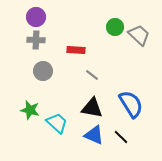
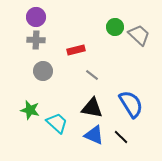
red rectangle: rotated 18 degrees counterclockwise
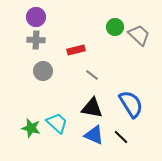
green star: moved 1 px right, 18 px down
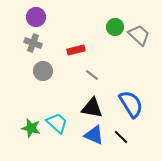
gray cross: moved 3 px left, 3 px down; rotated 18 degrees clockwise
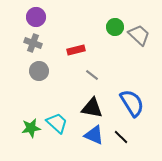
gray circle: moved 4 px left
blue semicircle: moved 1 px right, 1 px up
green star: rotated 24 degrees counterclockwise
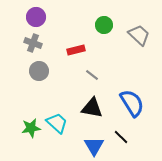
green circle: moved 11 px left, 2 px up
blue triangle: moved 11 px down; rotated 35 degrees clockwise
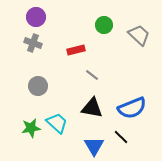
gray circle: moved 1 px left, 15 px down
blue semicircle: moved 5 px down; rotated 100 degrees clockwise
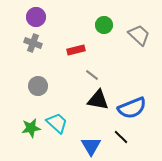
black triangle: moved 6 px right, 8 px up
blue triangle: moved 3 px left
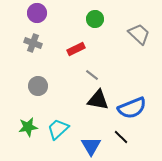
purple circle: moved 1 px right, 4 px up
green circle: moved 9 px left, 6 px up
gray trapezoid: moved 1 px up
red rectangle: moved 1 px up; rotated 12 degrees counterclockwise
cyan trapezoid: moved 1 px right, 6 px down; rotated 85 degrees counterclockwise
green star: moved 3 px left, 1 px up
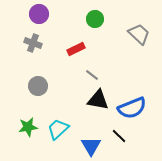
purple circle: moved 2 px right, 1 px down
black line: moved 2 px left, 1 px up
